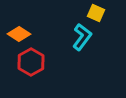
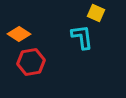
cyan L-shape: rotated 44 degrees counterclockwise
red hexagon: rotated 20 degrees clockwise
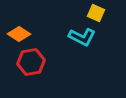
cyan L-shape: rotated 124 degrees clockwise
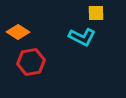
yellow square: rotated 24 degrees counterclockwise
orange diamond: moved 1 px left, 2 px up
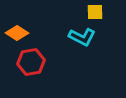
yellow square: moved 1 px left, 1 px up
orange diamond: moved 1 px left, 1 px down
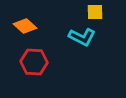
orange diamond: moved 8 px right, 7 px up; rotated 10 degrees clockwise
red hexagon: moved 3 px right; rotated 12 degrees clockwise
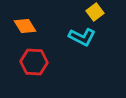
yellow square: rotated 36 degrees counterclockwise
orange diamond: rotated 15 degrees clockwise
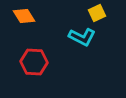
yellow square: moved 2 px right, 1 px down; rotated 12 degrees clockwise
orange diamond: moved 1 px left, 10 px up
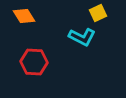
yellow square: moved 1 px right
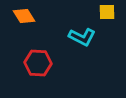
yellow square: moved 9 px right, 1 px up; rotated 24 degrees clockwise
red hexagon: moved 4 px right, 1 px down
